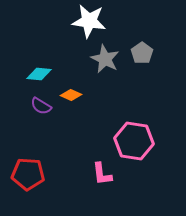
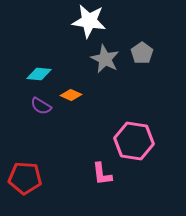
red pentagon: moved 3 px left, 4 px down
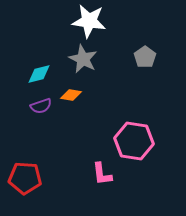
gray pentagon: moved 3 px right, 4 px down
gray star: moved 22 px left
cyan diamond: rotated 20 degrees counterclockwise
orange diamond: rotated 15 degrees counterclockwise
purple semicircle: rotated 50 degrees counterclockwise
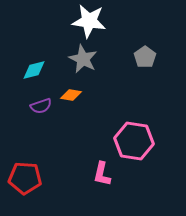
cyan diamond: moved 5 px left, 4 px up
pink L-shape: rotated 20 degrees clockwise
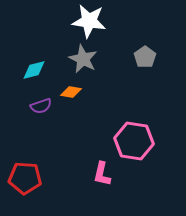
orange diamond: moved 3 px up
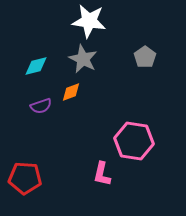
cyan diamond: moved 2 px right, 4 px up
orange diamond: rotated 30 degrees counterclockwise
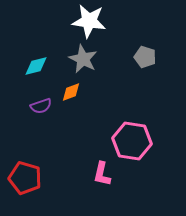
gray pentagon: rotated 20 degrees counterclockwise
pink hexagon: moved 2 px left
red pentagon: rotated 12 degrees clockwise
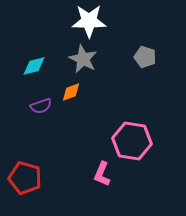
white star: rotated 8 degrees counterclockwise
cyan diamond: moved 2 px left
pink L-shape: rotated 10 degrees clockwise
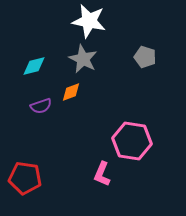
white star: rotated 12 degrees clockwise
red pentagon: rotated 8 degrees counterclockwise
